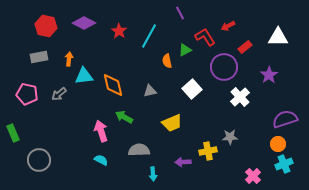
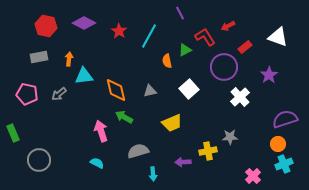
white triangle: rotated 20 degrees clockwise
orange diamond: moved 3 px right, 5 px down
white square: moved 3 px left
gray semicircle: moved 1 px left, 1 px down; rotated 15 degrees counterclockwise
cyan semicircle: moved 4 px left, 3 px down
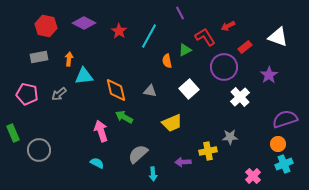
gray triangle: rotated 24 degrees clockwise
gray semicircle: moved 3 px down; rotated 25 degrees counterclockwise
gray circle: moved 10 px up
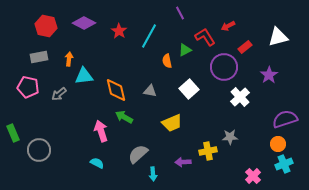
white triangle: rotated 35 degrees counterclockwise
pink pentagon: moved 1 px right, 7 px up
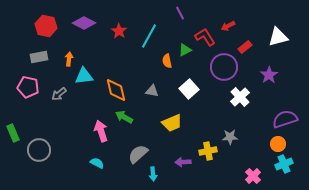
gray triangle: moved 2 px right
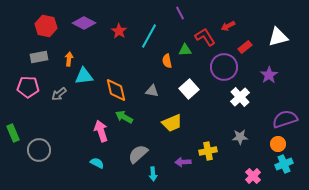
green triangle: rotated 24 degrees clockwise
pink pentagon: rotated 10 degrees counterclockwise
gray star: moved 10 px right
